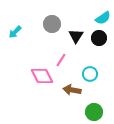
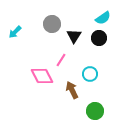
black triangle: moved 2 px left
brown arrow: rotated 54 degrees clockwise
green circle: moved 1 px right, 1 px up
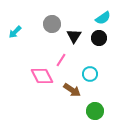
brown arrow: rotated 150 degrees clockwise
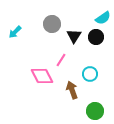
black circle: moved 3 px left, 1 px up
brown arrow: rotated 144 degrees counterclockwise
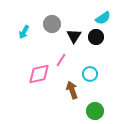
cyan arrow: moved 9 px right; rotated 16 degrees counterclockwise
pink diamond: moved 3 px left, 2 px up; rotated 75 degrees counterclockwise
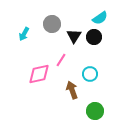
cyan semicircle: moved 3 px left
cyan arrow: moved 2 px down
black circle: moved 2 px left
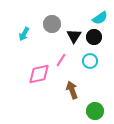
cyan circle: moved 13 px up
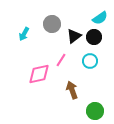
black triangle: rotated 21 degrees clockwise
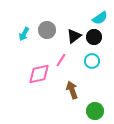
gray circle: moved 5 px left, 6 px down
cyan circle: moved 2 px right
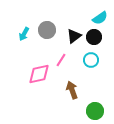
cyan circle: moved 1 px left, 1 px up
